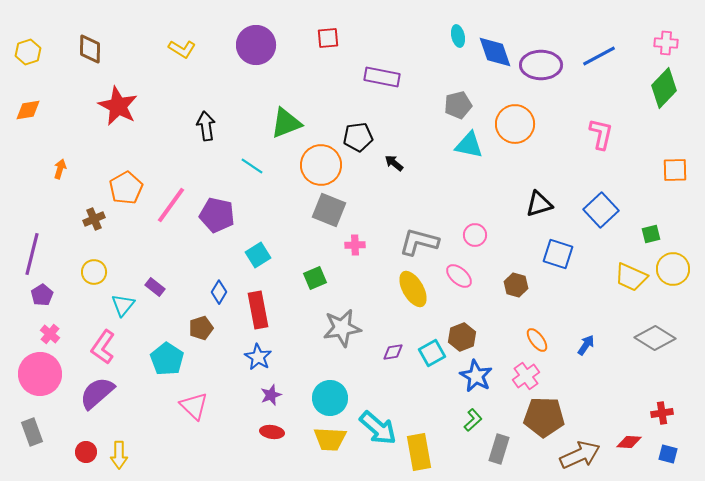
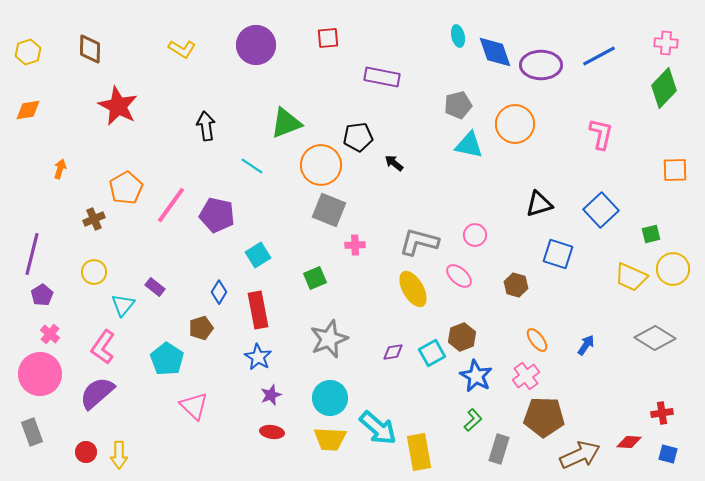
gray star at (342, 328): moved 13 px left, 11 px down; rotated 12 degrees counterclockwise
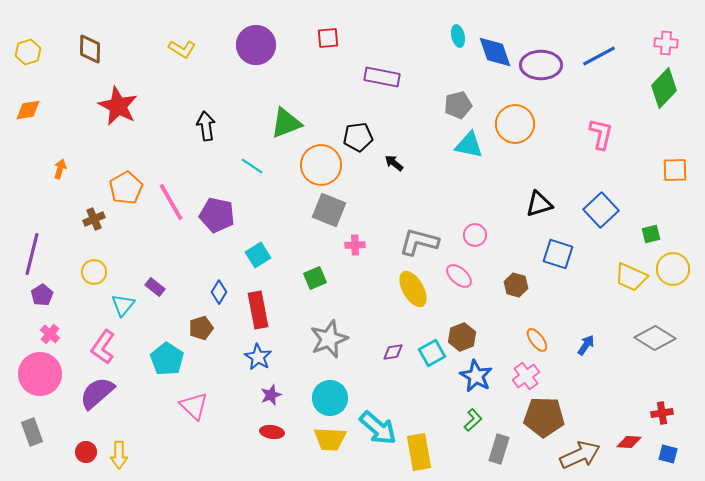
pink line at (171, 205): moved 3 px up; rotated 66 degrees counterclockwise
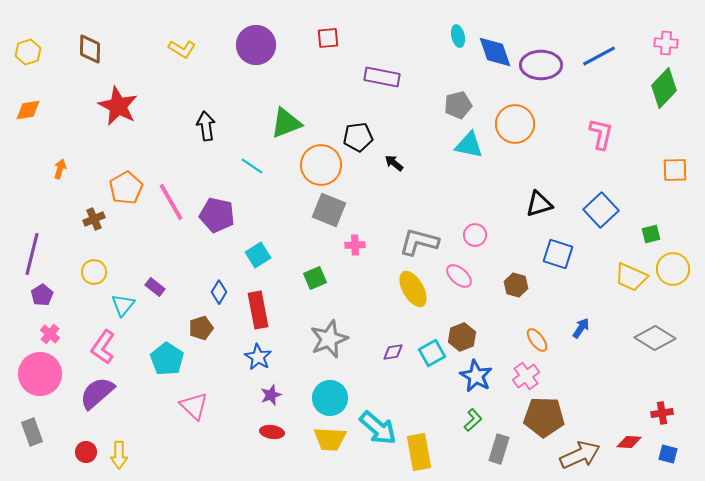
blue arrow at (586, 345): moved 5 px left, 17 px up
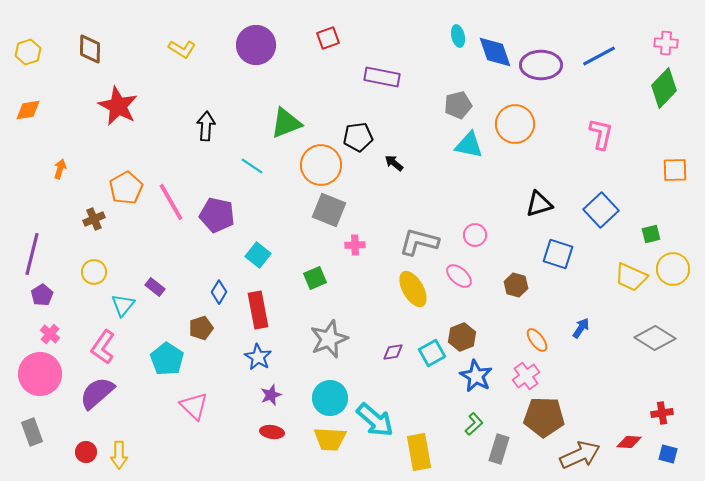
red square at (328, 38): rotated 15 degrees counterclockwise
black arrow at (206, 126): rotated 12 degrees clockwise
cyan square at (258, 255): rotated 20 degrees counterclockwise
green L-shape at (473, 420): moved 1 px right, 4 px down
cyan arrow at (378, 428): moved 3 px left, 8 px up
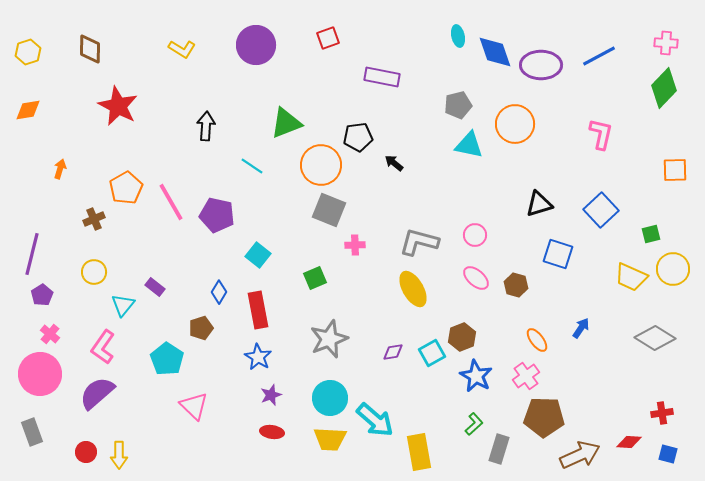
pink ellipse at (459, 276): moved 17 px right, 2 px down
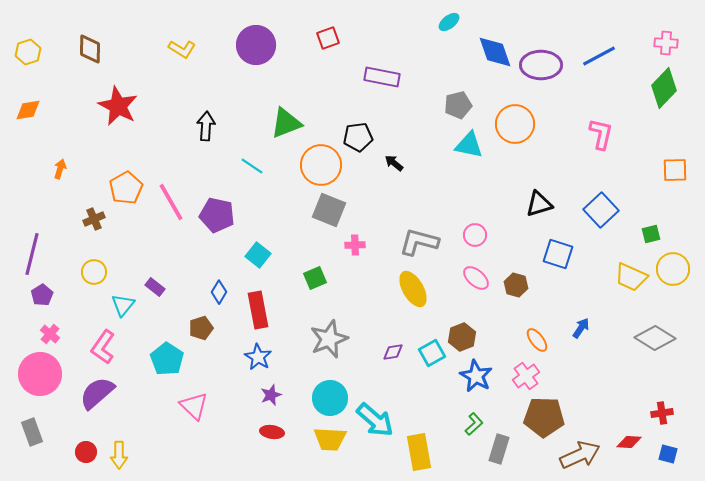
cyan ellipse at (458, 36): moved 9 px left, 14 px up; rotated 65 degrees clockwise
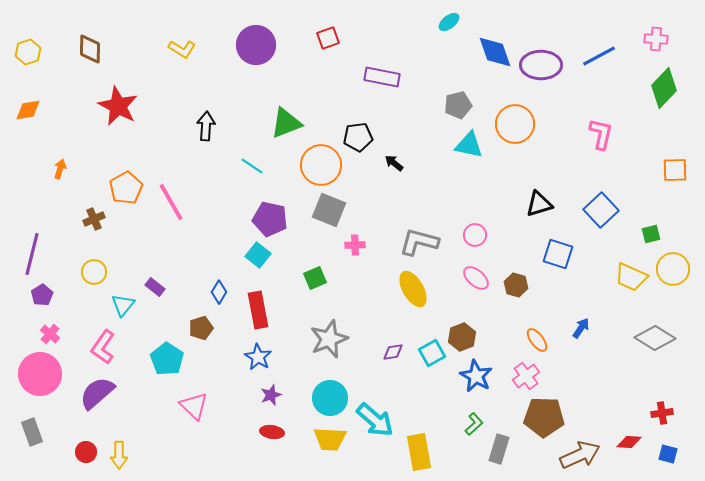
pink cross at (666, 43): moved 10 px left, 4 px up
purple pentagon at (217, 215): moved 53 px right, 4 px down
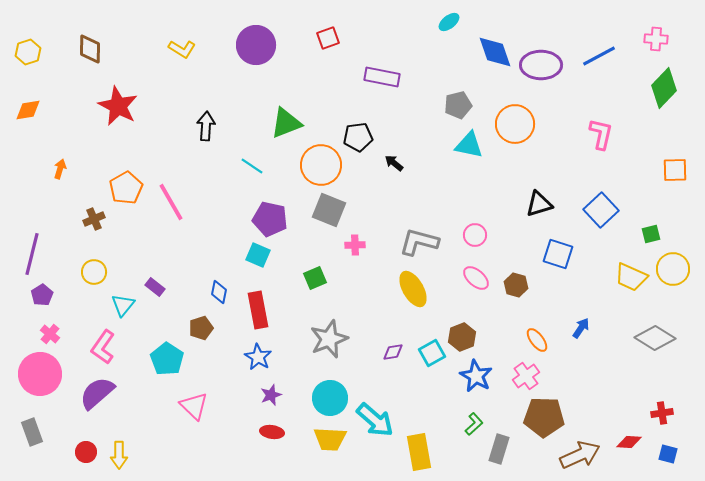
cyan square at (258, 255): rotated 15 degrees counterclockwise
blue diamond at (219, 292): rotated 20 degrees counterclockwise
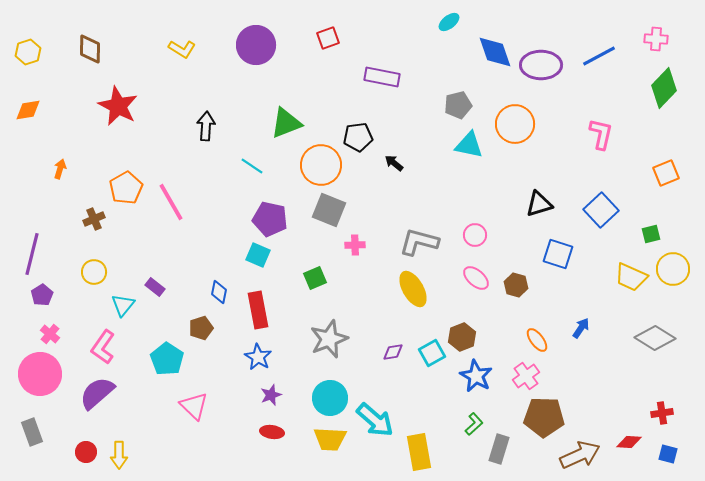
orange square at (675, 170): moved 9 px left, 3 px down; rotated 20 degrees counterclockwise
